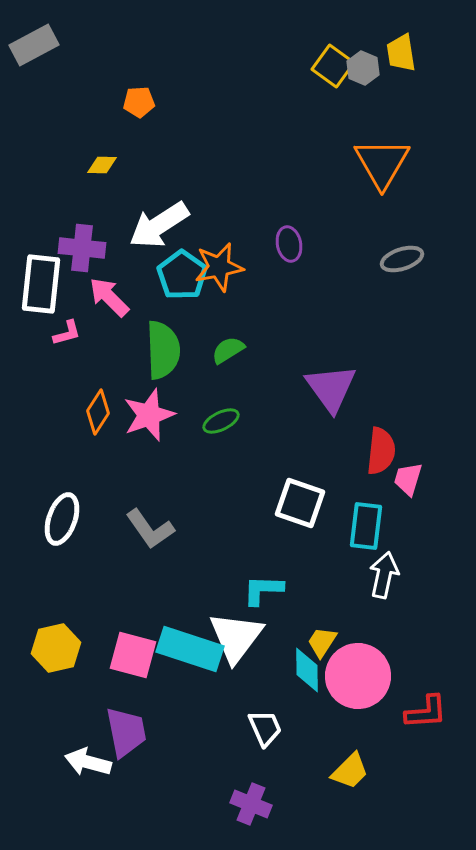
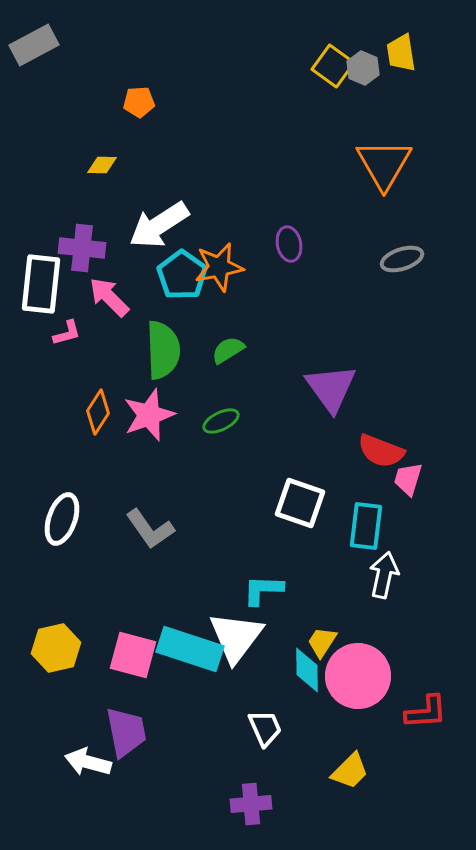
orange triangle at (382, 163): moved 2 px right, 1 px down
red semicircle at (381, 451): rotated 105 degrees clockwise
purple cross at (251, 804): rotated 27 degrees counterclockwise
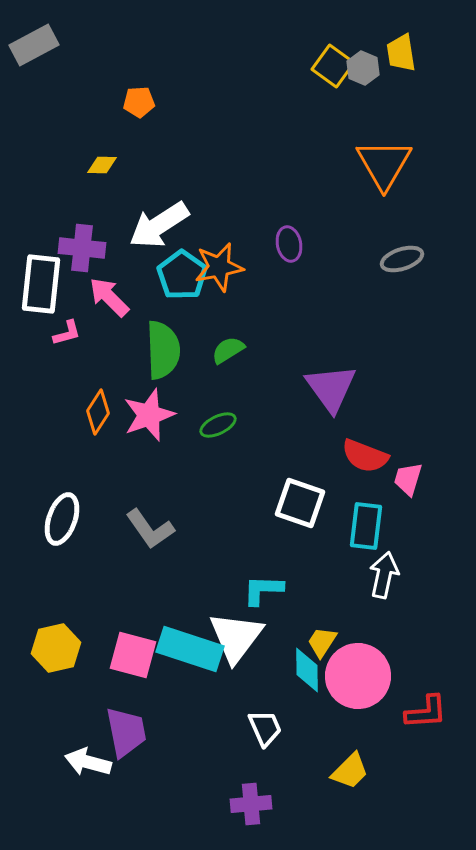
green ellipse at (221, 421): moved 3 px left, 4 px down
red semicircle at (381, 451): moved 16 px left, 5 px down
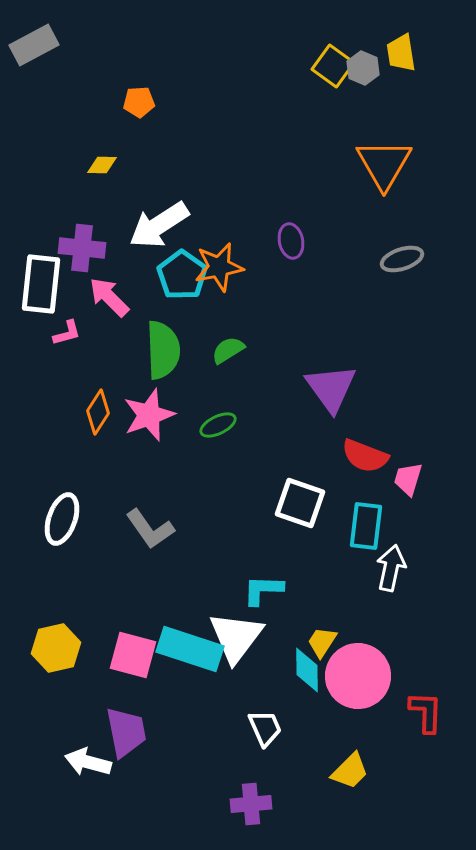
purple ellipse at (289, 244): moved 2 px right, 3 px up
white arrow at (384, 575): moved 7 px right, 7 px up
red L-shape at (426, 712): rotated 84 degrees counterclockwise
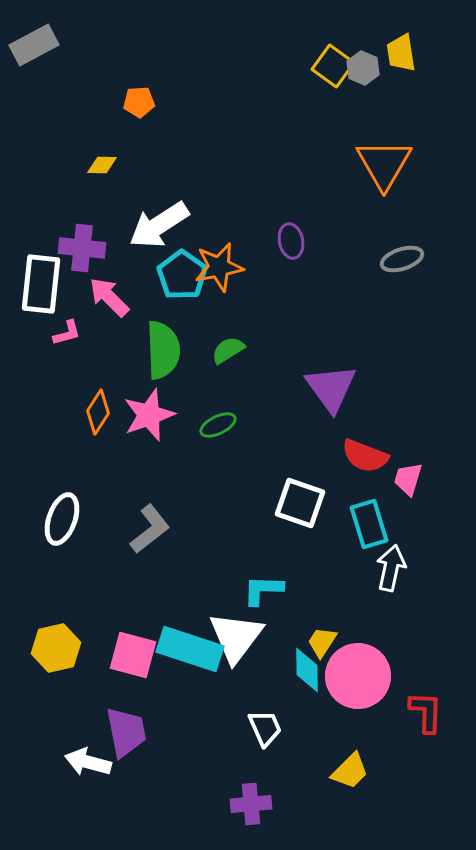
cyan rectangle at (366, 526): moved 3 px right, 2 px up; rotated 24 degrees counterclockwise
gray L-shape at (150, 529): rotated 93 degrees counterclockwise
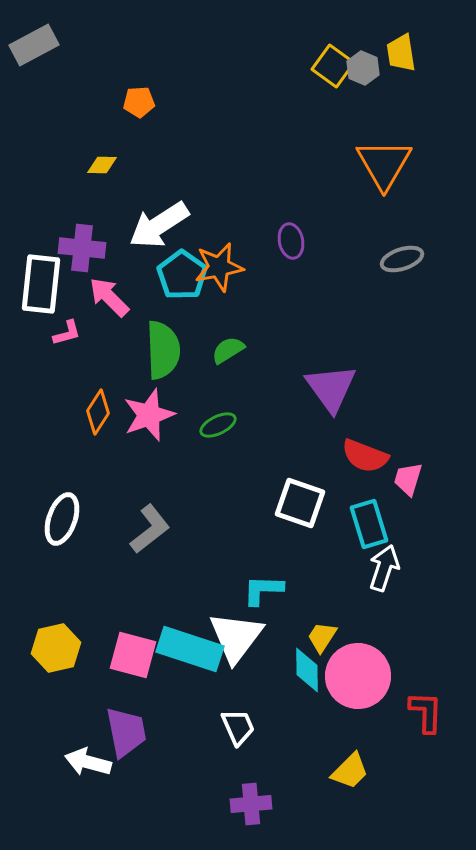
white arrow at (391, 568): moved 7 px left; rotated 6 degrees clockwise
yellow trapezoid at (322, 642): moved 5 px up
white trapezoid at (265, 728): moved 27 px left, 1 px up
